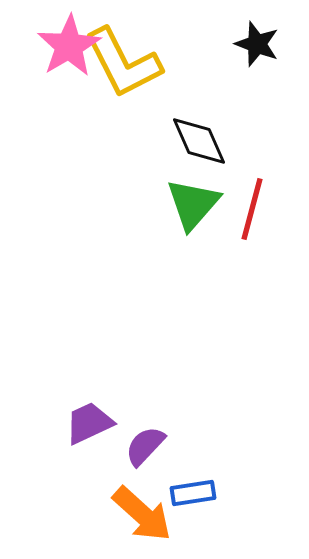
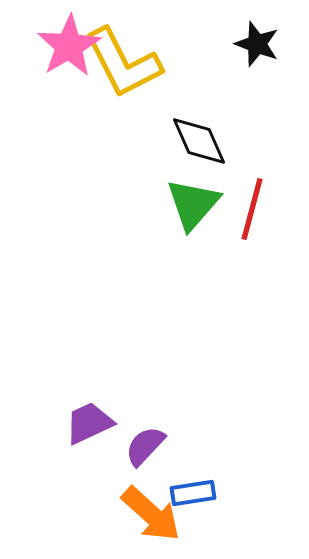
orange arrow: moved 9 px right
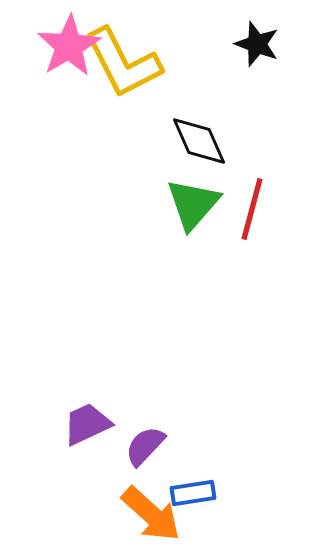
purple trapezoid: moved 2 px left, 1 px down
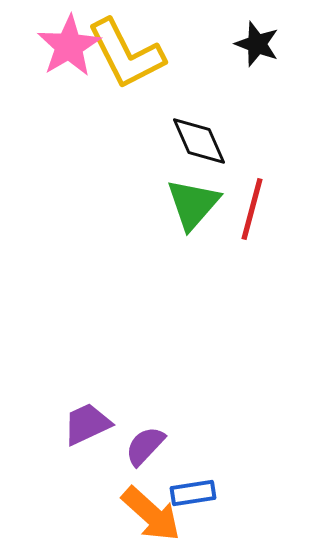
yellow L-shape: moved 3 px right, 9 px up
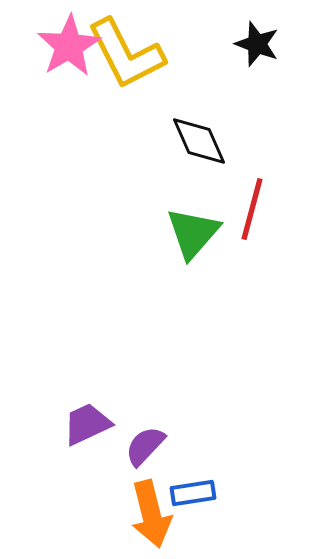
green triangle: moved 29 px down
orange arrow: rotated 34 degrees clockwise
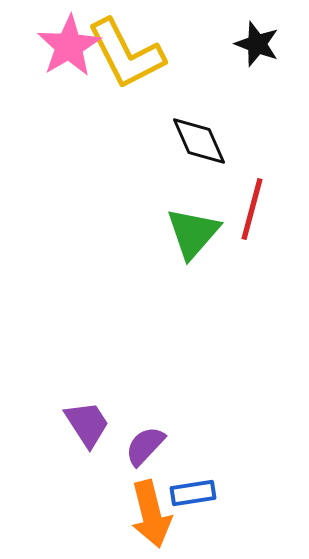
purple trapezoid: rotated 82 degrees clockwise
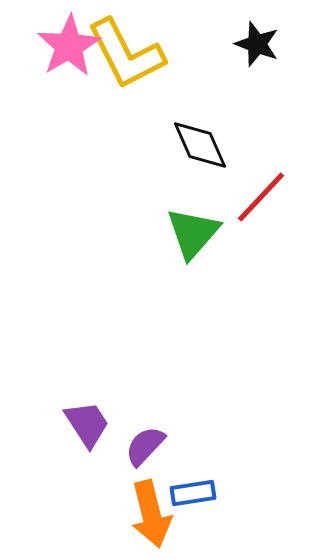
black diamond: moved 1 px right, 4 px down
red line: moved 9 px right, 12 px up; rotated 28 degrees clockwise
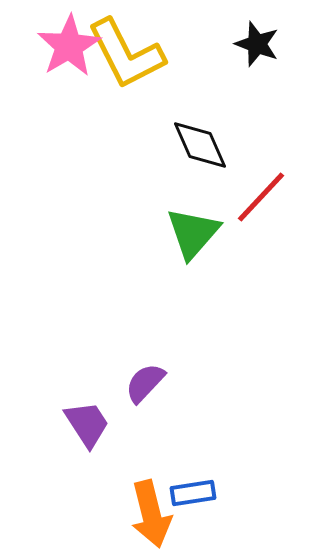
purple semicircle: moved 63 px up
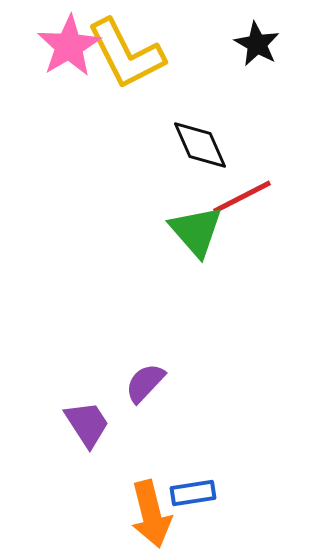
black star: rotated 9 degrees clockwise
red line: moved 19 px left; rotated 20 degrees clockwise
green triangle: moved 3 px right, 2 px up; rotated 22 degrees counterclockwise
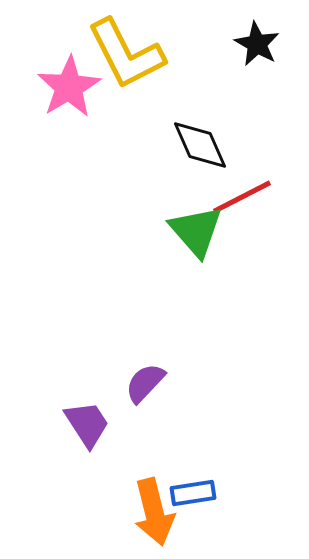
pink star: moved 41 px down
orange arrow: moved 3 px right, 2 px up
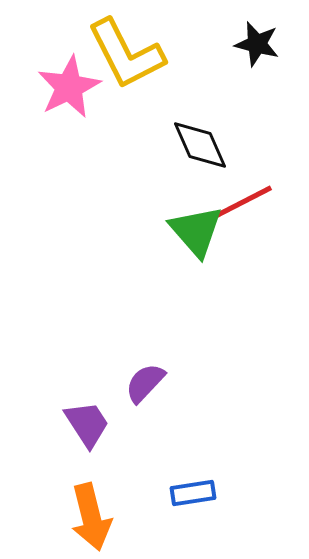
black star: rotated 15 degrees counterclockwise
pink star: rotated 4 degrees clockwise
red line: moved 1 px right, 5 px down
orange arrow: moved 63 px left, 5 px down
